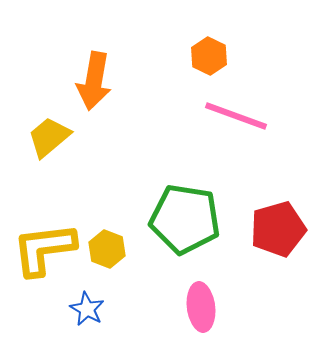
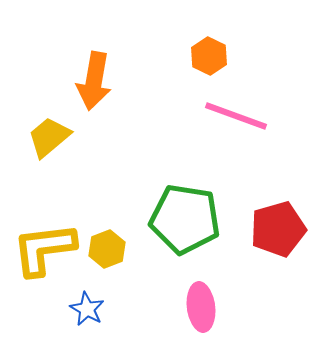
yellow hexagon: rotated 18 degrees clockwise
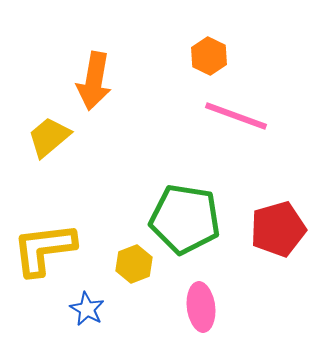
yellow hexagon: moved 27 px right, 15 px down
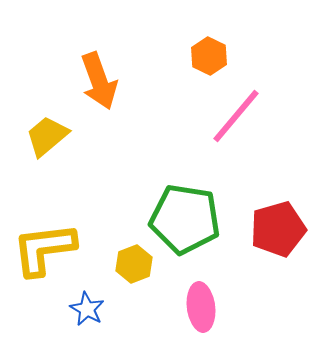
orange arrow: moved 5 px right; rotated 30 degrees counterclockwise
pink line: rotated 70 degrees counterclockwise
yellow trapezoid: moved 2 px left, 1 px up
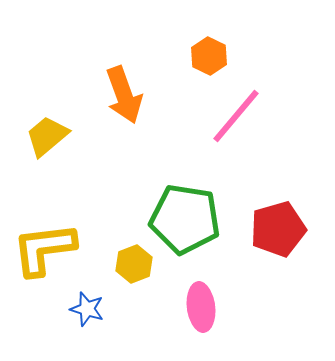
orange arrow: moved 25 px right, 14 px down
blue star: rotated 12 degrees counterclockwise
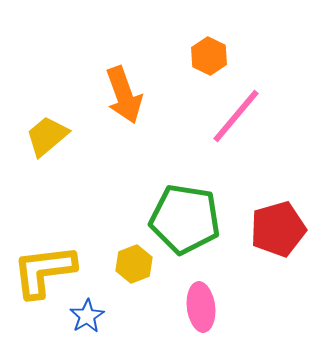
yellow L-shape: moved 22 px down
blue star: moved 7 px down; rotated 24 degrees clockwise
